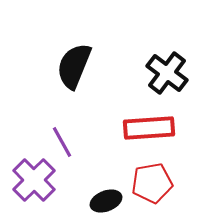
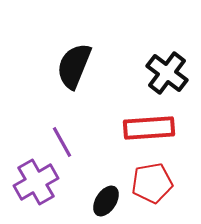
purple cross: moved 2 px right, 2 px down; rotated 15 degrees clockwise
black ellipse: rotated 36 degrees counterclockwise
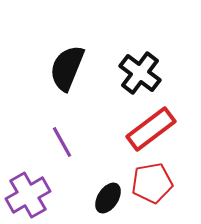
black semicircle: moved 7 px left, 2 px down
black cross: moved 27 px left
red rectangle: moved 2 px right, 1 px down; rotated 33 degrees counterclockwise
purple cross: moved 8 px left, 13 px down
black ellipse: moved 2 px right, 3 px up
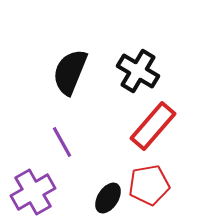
black semicircle: moved 3 px right, 4 px down
black cross: moved 2 px left, 2 px up; rotated 6 degrees counterclockwise
red rectangle: moved 2 px right, 3 px up; rotated 12 degrees counterclockwise
red pentagon: moved 3 px left, 2 px down
purple cross: moved 5 px right, 3 px up
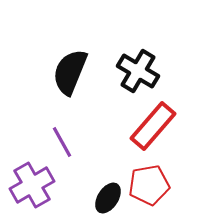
purple cross: moved 1 px left, 7 px up
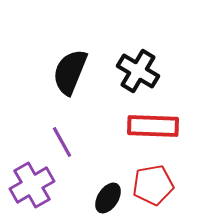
red rectangle: rotated 51 degrees clockwise
red pentagon: moved 4 px right
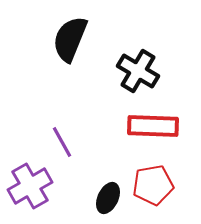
black semicircle: moved 33 px up
purple cross: moved 2 px left, 1 px down
black ellipse: rotated 8 degrees counterclockwise
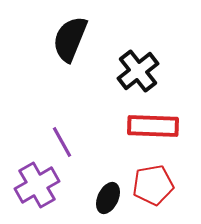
black cross: rotated 21 degrees clockwise
purple cross: moved 7 px right, 1 px up
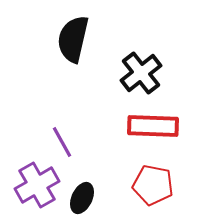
black semicircle: moved 3 px right; rotated 9 degrees counterclockwise
black cross: moved 3 px right, 2 px down
red pentagon: rotated 21 degrees clockwise
black ellipse: moved 26 px left
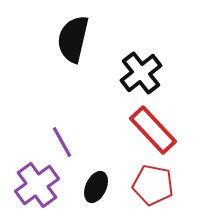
red rectangle: moved 4 px down; rotated 45 degrees clockwise
purple cross: rotated 6 degrees counterclockwise
black ellipse: moved 14 px right, 11 px up
